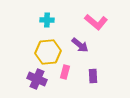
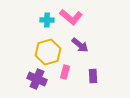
pink L-shape: moved 25 px left, 5 px up
yellow hexagon: rotated 10 degrees counterclockwise
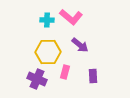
yellow hexagon: rotated 15 degrees clockwise
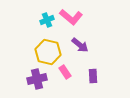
cyan cross: rotated 24 degrees counterclockwise
yellow hexagon: rotated 15 degrees clockwise
pink rectangle: rotated 48 degrees counterclockwise
purple cross: rotated 36 degrees counterclockwise
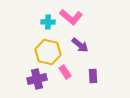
cyan cross: moved 1 px right, 2 px down; rotated 24 degrees clockwise
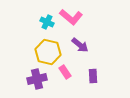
cyan cross: moved 1 px left; rotated 24 degrees clockwise
